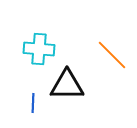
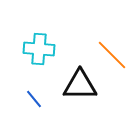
black triangle: moved 13 px right
blue line: moved 1 px right, 4 px up; rotated 42 degrees counterclockwise
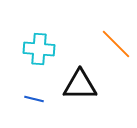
orange line: moved 4 px right, 11 px up
blue line: rotated 36 degrees counterclockwise
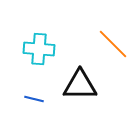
orange line: moved 3 px left
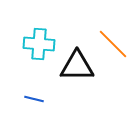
cyan cross: moved 5 px up
black triangle: moved 3 px left, 19 px up
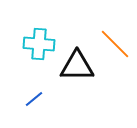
orange line: moved 2 px right
blue line: rotated 54 degrees counterclockwise
